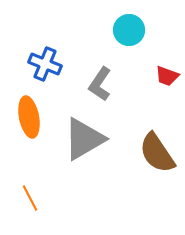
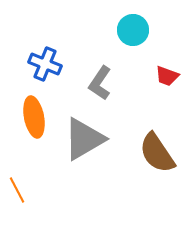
cyan circle: moved 4 px right
gray L-shape: moved 1 px up
orange ellipse: moved 5 px right
orange line: moved 13 px left, 8 px up
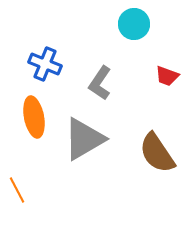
cyan circle: moved 1 px right, 6 px up
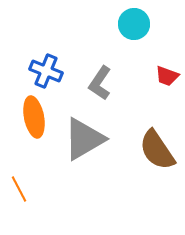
blue cross: moved 1 px right, 7 px down
brown semicircle: moved 3 px up
orange line: moved 2 px right, 1 px up
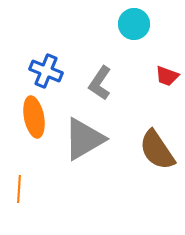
orange line: rotated 32 degrees clockwise
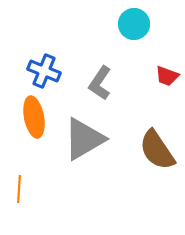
blue cross: moved 2 px left
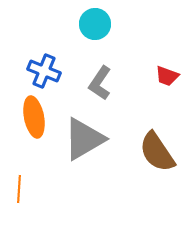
cyan circle: moved 39 px left
brown semicircle: moved 2 px down
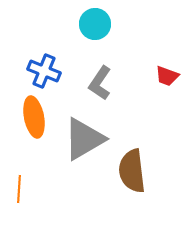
brown semicircle: moved 25 px left, 19 px down; rotated 27 degrees clockwise
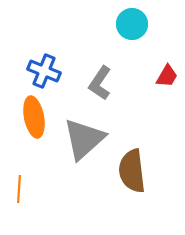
cyan circle: moved 37 px right
red trapezoid: rotated 80 degrees counterclockwise
gray triangle: rotated 12 degrees counterclockwise
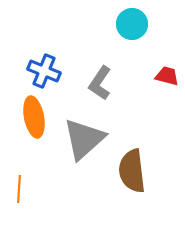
red trapezoid: rotated 105 degrees counterclockwise
